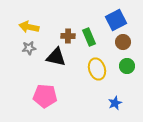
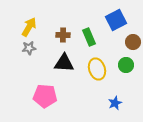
yellow arrow: rotated 108 degrees clockwise
brown cross: moved 5 px left, 1 px up
brown circle: moved 10 px right
black triangle: moved 8 px right, 6 px down; rotated 10 degrees counterclockwise
green circle: moved 1 px left, 1 px up
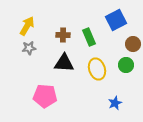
yellow arrow: moved 2 px left, 1 px up
brown circle: moved 2 px down
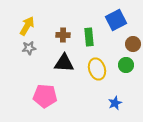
green rectangle: rotated 18 degrees clockwise
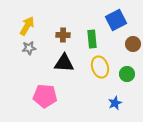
green rectangle: moved 3 px right, 2 px down
green circle: moved 1 px right, 9 px down
yellow ellipse: moved 3 px right, 2 px up
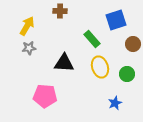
blue square: rotated 10 degrees clockwise
brown cross: moved 3 px left, 24 px up
green rectangle: rotated 36 degrees counterclockwise
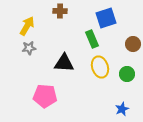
blue square: moved 10 px left, 2 px up
green rectangle: rotated 18 degrees clockwise
blue star: moved 7 px right, 6 px down
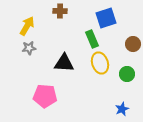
yellow ellipse: moved 4 px up
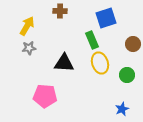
green rectangle: moved 1 px down
green circle: moved 1 px down
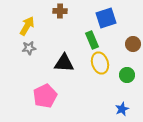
pink pentagon: rotated 30 degrees counterclockwise
